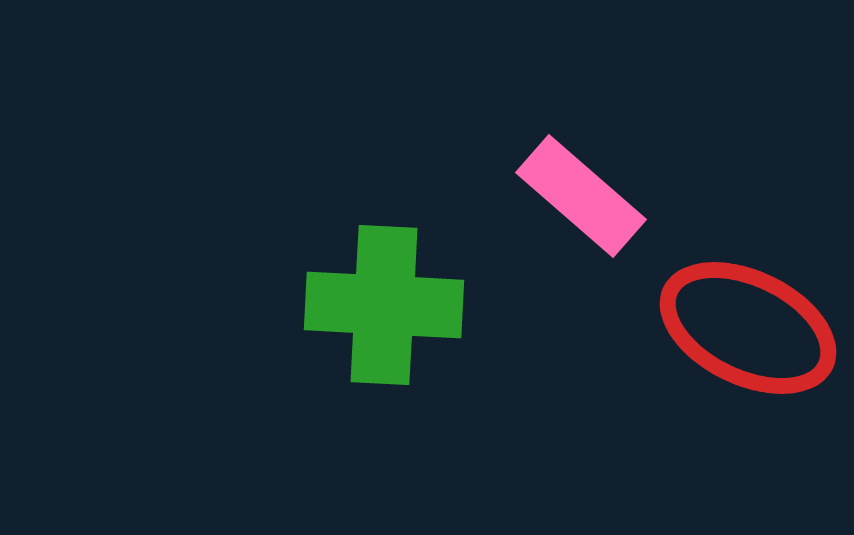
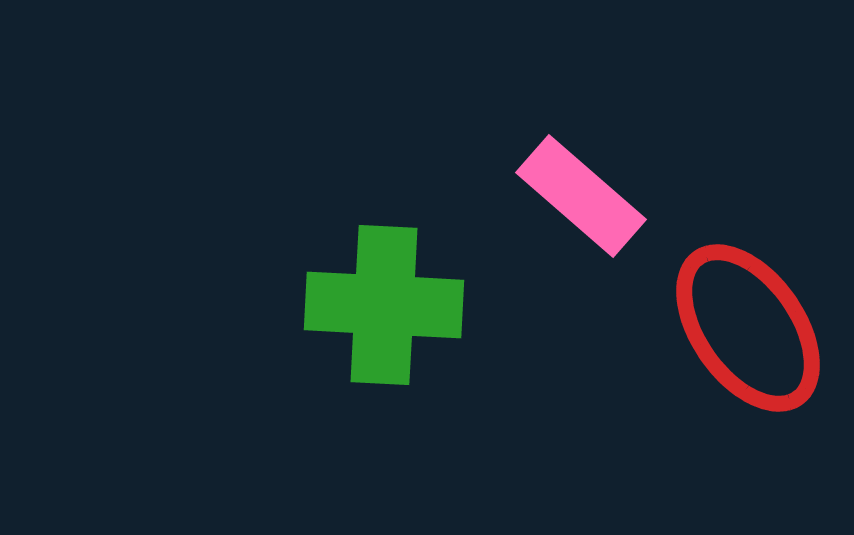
red ellipse: rotated 29 degrees clockwise
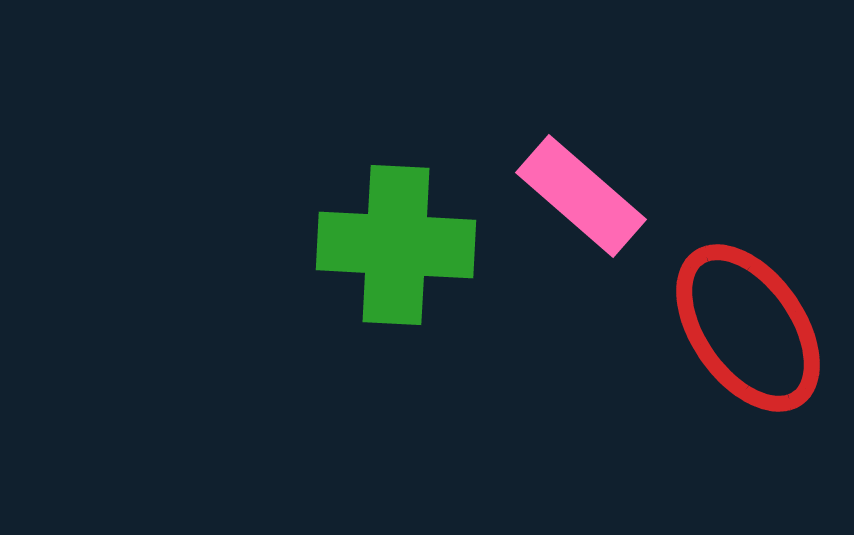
green cross: moved 12 px right, 60 px up
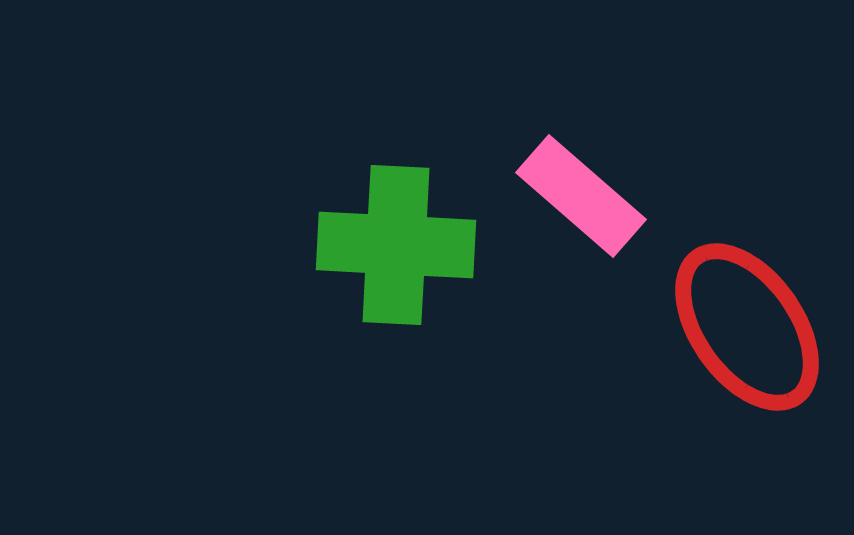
red ellipse: moved 1 px left, 1 px up
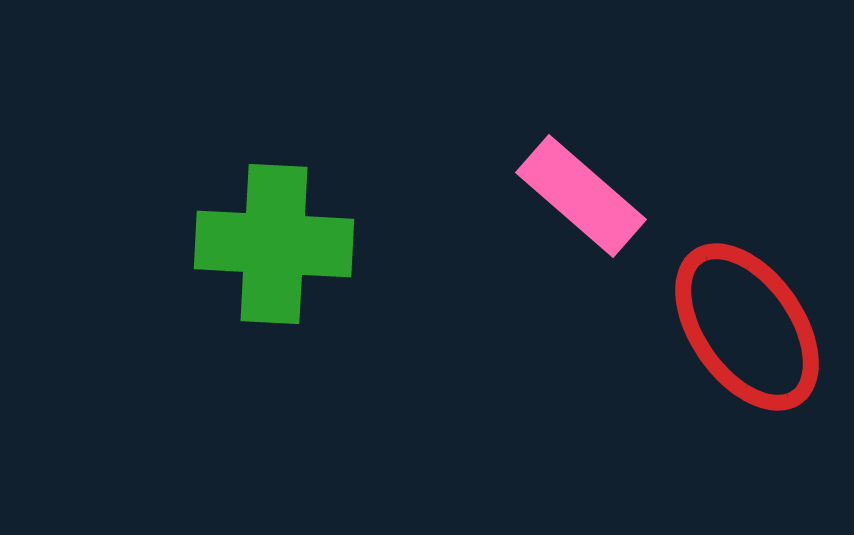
green cross: moved 122 px left, 1 px up
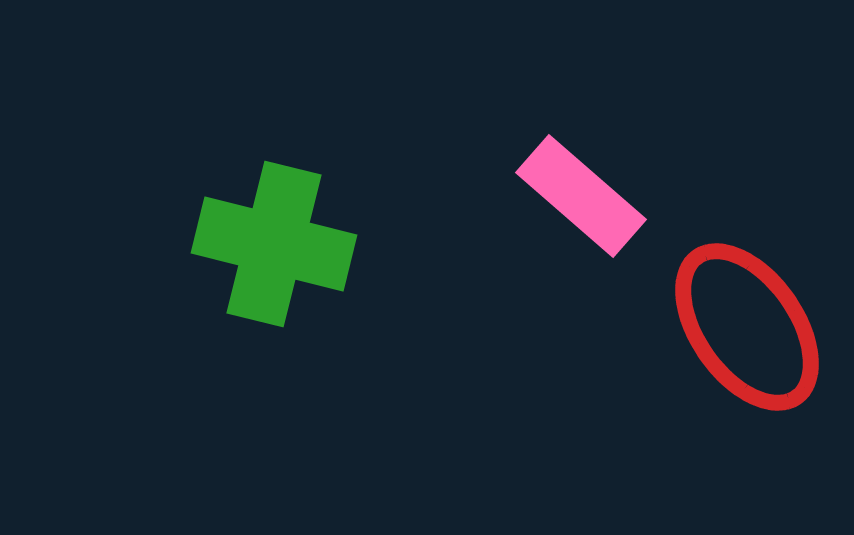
green cross: rotated 11 degrees clockwise
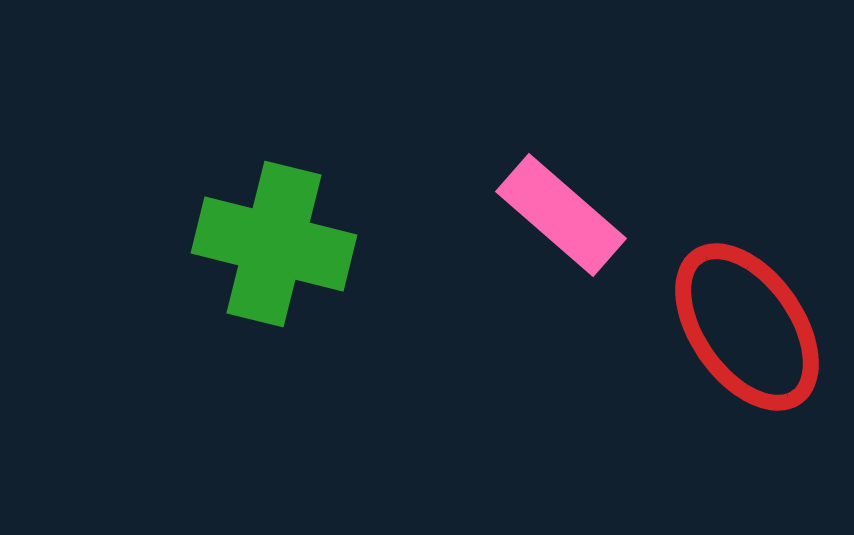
pink rectangle: moved 20 px left, 19 px down
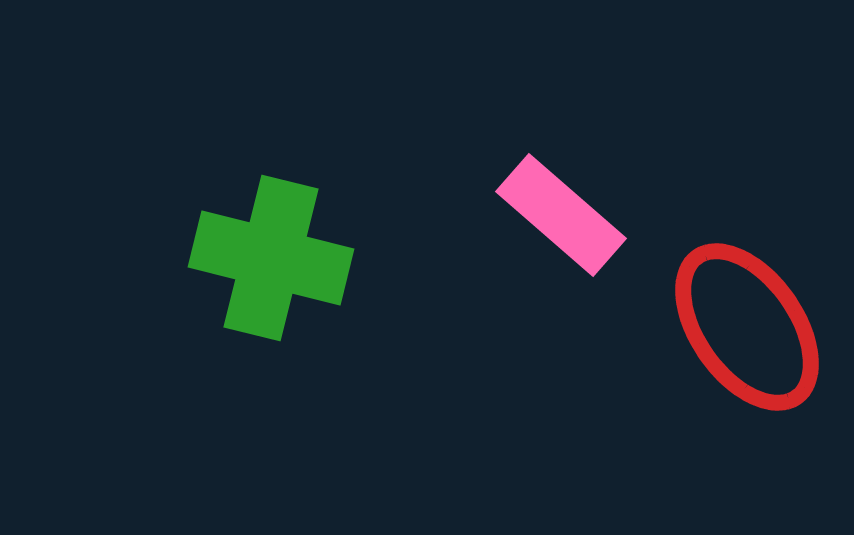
green cross: moved 3 px left, 14 px down
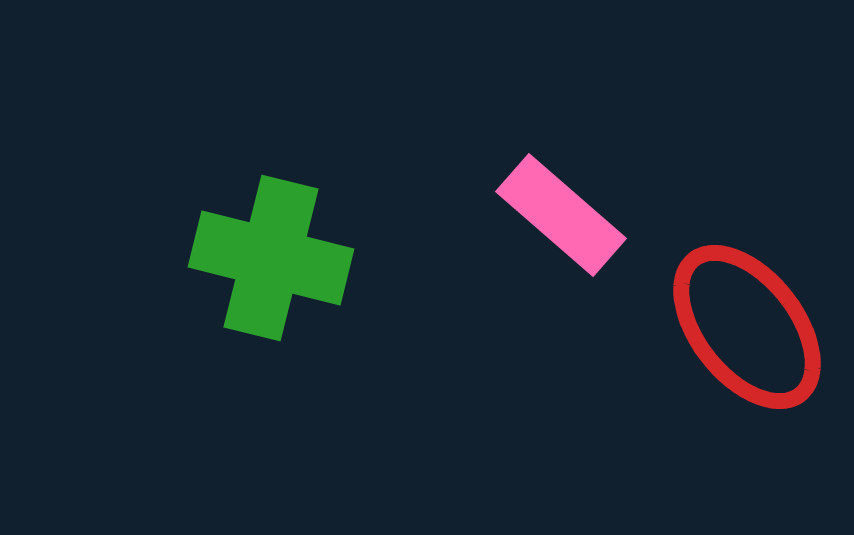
red ellipse: rotated 3 degrees counterclockwise
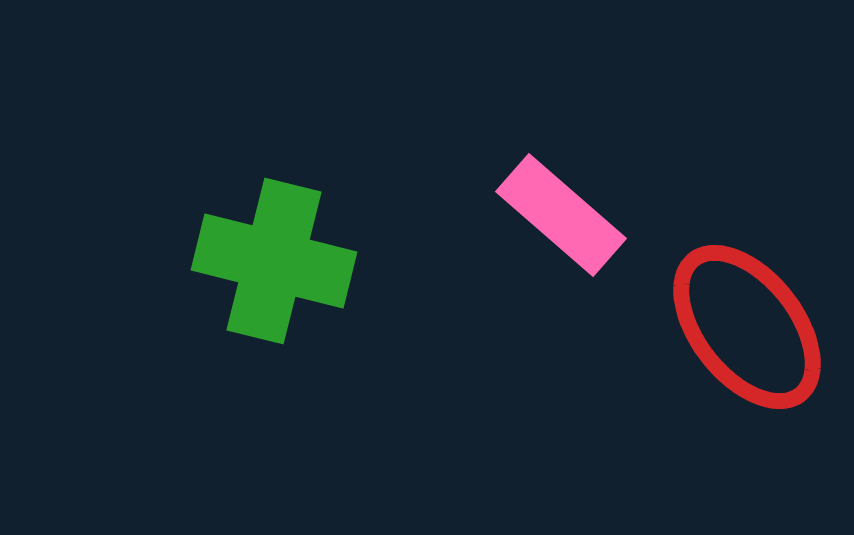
green cross: moved 3 px right, 3 px down
